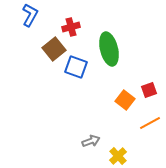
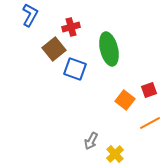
blue square: moved 1 px left, 2 px down
gray arrow: rotated 138 degrees clockwise
yellow cross: moved 3 px left, 2 px up
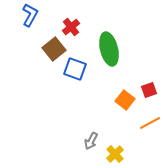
red cross: rotated 24 degrees counterclockwise
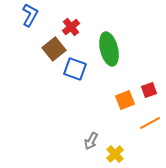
orange square: rotated 30 degrees clockwise
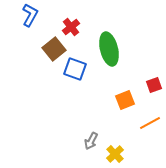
red square: moved 5 px right, 5 px up
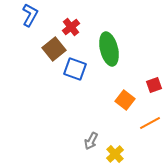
orange square: rotated 30 degrees counterclockwise
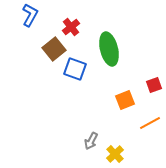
orange square: rotated 30 degrees clockwise
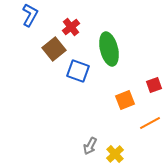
blue square: moved 3 px right, 2 px down
gray arrow: moved 1 px left, 5 px down
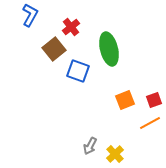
red square: moved 15 px down
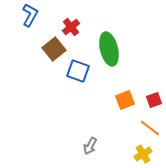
orange line: moved 5 px down; rotated 65 degrees clockwise
yellow cross: moved 28 px right; rotated 12 degrees clockwise
